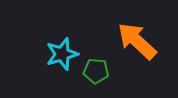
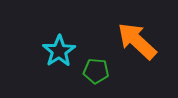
cyan star: moved 3 px left, 3 px up; rotated 16 degrees counterclockwise
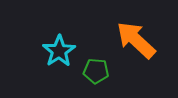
orange arrow: moved 1 px left, 1 px up
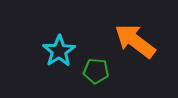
orange arrow: moved 1 px left, 1 px down; rotated 6 degrees counterclockwise
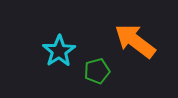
green pentagon: moved 1 px right; rotated 20 degrees counterclockwise
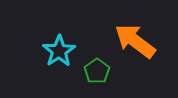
green pentagon: rotated 20 degrees counterclockwise
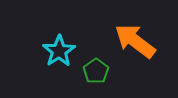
green pentagon: moved 1 px left
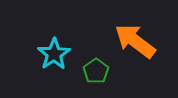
cyan star: moved 5 px left, 3 px down
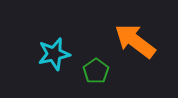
cyan star: rotated 20 degrees clockwise
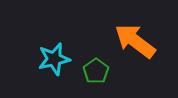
cyan star: moved 5 px down
